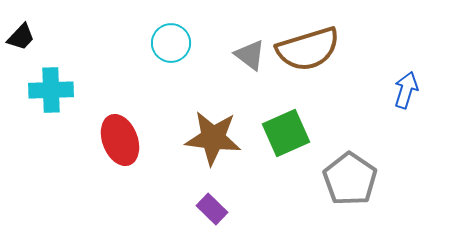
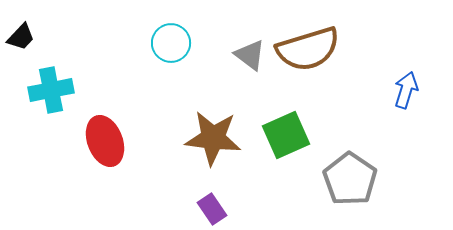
cyan cross: rotated 9 degrees counterclockwise
green square: moved 2 px down
red ellipse: moved 15 px left, 1 px down
purple rectangle: rotated 12 degrees clockwise
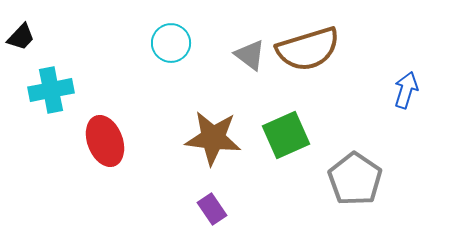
gray pentagon: moved 5 px right
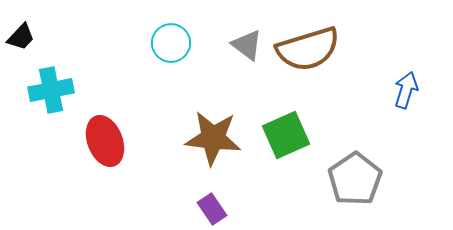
gray triangle: moved 3 px left, 10 px up
gray pentagon: rotated 4 degrees clockwise
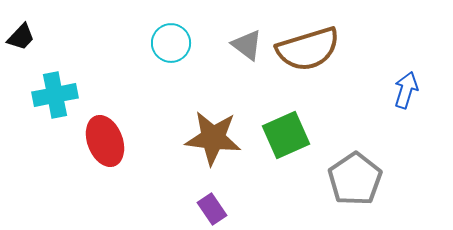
cyan cross: moved 4 px right, 5 px down
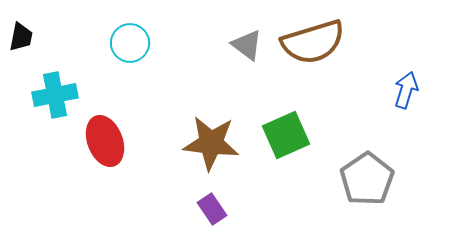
black trapezoid: rotated 32 degrees counterclockwise
cyan circle: moved 41 px left
brown semicircle: moved 5 px right, 7 px up
brown star: moved 2 px left, 5 px down
gray pentagon: moved 12 px right
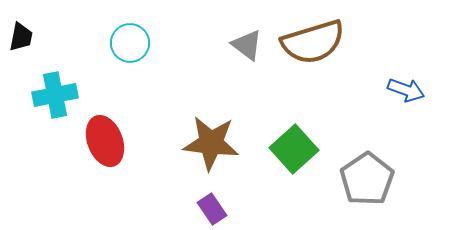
blue arrow: rotated 93 degrees clockwise
green square: moved 8 px right, 14 px down; rotated 18 degrees counterclockwise
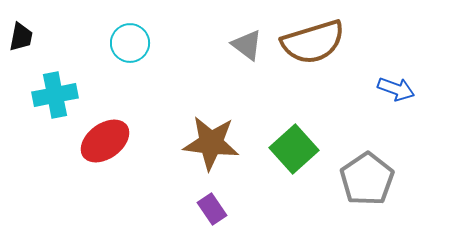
blue arrow: moved 10 px left, 1 px up
red ellipse: rotated 75 degrees clockwise
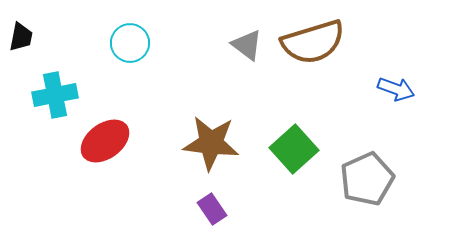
gray pentagon: rotated 10 degrees clockwise
